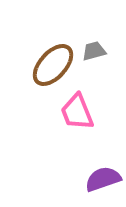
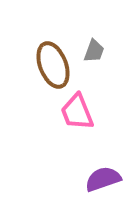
gray trapezoid: rotated 125 degrees clockwise
brown ellipse: rotated 63 degrees counterclockwise
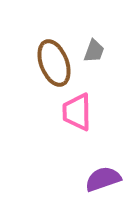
brown ellipse: moved 1 px right, 2 px up
pink trapezoid: rotated 21 degrees clockwise
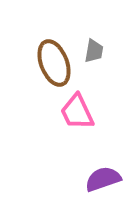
gray trapezoid: rotated 10 degrees counterclockwise
pink trapezoid: rotated 24 degrees counterclockwise
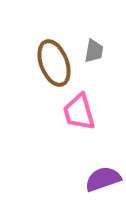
pink trapezoid: moved 2 px right; rotated 9 degrees clockwise
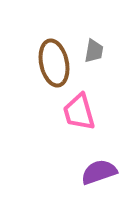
brown ellipse: rotated 9 degrees clockwise
purple semicircle: moved 4 px left, 7 px up
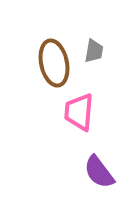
pink trapezoid: rotated 21 degrees clockwise
purple semicircle: rotated 108 degrees counterclockwise
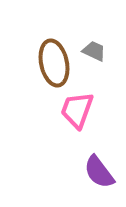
gray trapezoid: rotated 75 degrees counterclockwise
pink trapezoid: moved 2 px left, 2 px up; rotated 15 degrees clockwise
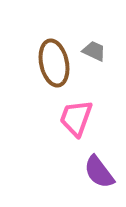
pink trapezoid: moved 1 px left, 8 px down
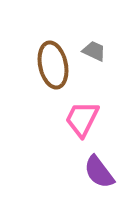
brown ellipse: moved 1 px left, 2 px down
pink trapezoid: moved 6 px right, 1 px down; rotated 6 degrees clockwise
